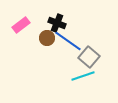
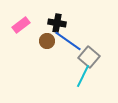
black cross: rotated 12 degrees counterclockwise
brown circle: moved 3 px down
cyan line: rotated 45 degrees counterclockwise
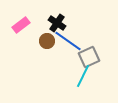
black cross: rotated 24 degrees clockwise
gray square: rotated 25 degrees clockwise
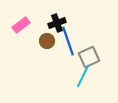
black cross: rotated 36 degrees clockwise
blue line: rotated 36 degrees clockwise
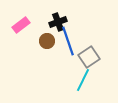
black cross: moved 1 px right, 1 px up
gray square: rotated 10 degrees counterclockwise
cyan line: moved 4 px down
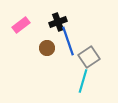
brown circle: moved 7 px down
cyan line: moved 1 px down; rotated 10 degrees counterclockwise
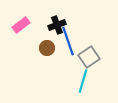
black cross: moved 1 px left, 3 px down
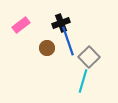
black cross: moved 4 px right, 2 px up
gray square: rotated 10 degrees counterclockwise
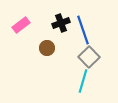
blue line: moved 15 px right, 11 px up
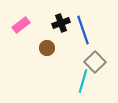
gray square: moved 6 px right, 5 px down
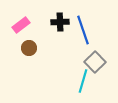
black cross: moved 1 px left, 1 px up; rotated 18 degrees clockwise
brown circle: moved 18 px left
